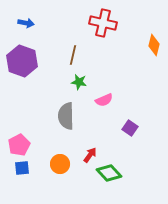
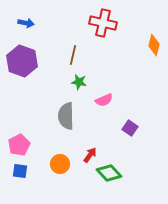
blue square: moved 2 px left, 3 px down; rotated 14 degrees clockwise
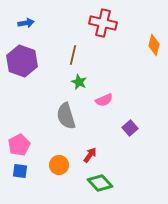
blue arrow: rotated 21 degrees counterclockwise
green star: rotated 14 degrees clockwise
gray semicircle: rotated 16 degrees counterclockwise
purple square: rotated 14 degrees clockwise
orange circle: moved 1 px left, 1 px down
green diamond: moved 9 px left, 10 px down
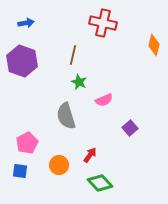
pink pentagon: moved 8 px right, 2 px up
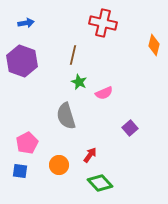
pink semicircle: moved 7 px up
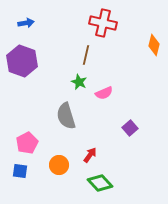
brown line: moved 13 px right
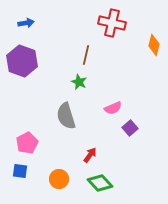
red cross: moved 9 px right
pink semicircle: moved 9 px right, 15 px down
orange circle: moved 14 px down
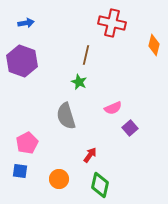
green diamond: moved 2 px down; rotated 55 degrees clockwise
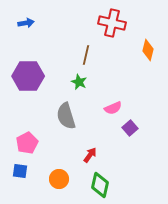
orange diamond: moved 6 px left, 5 px down
purple hexagon: moved 6 px right, 15 px down; rotated 20 degrees counterclockwise
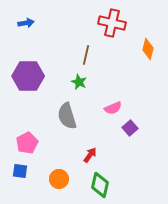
orange diamond: moved 1 px up
gray semicircle: moved 1 px right
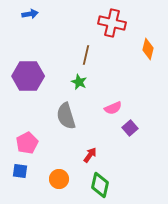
blue arrow: moved 4 px right, 9 px up
gray semicircle: moved 1 px left
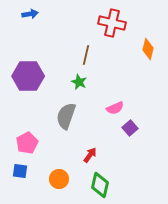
pink semicircle: moved 2 px right
gray semicircle: rotated 36 degrees clockwise
